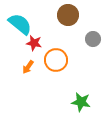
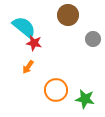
cyan semicircle: moved 4 px right, 3 px down
orange circle: moved 30 px down
green star: moved 4 px right, 3 px up
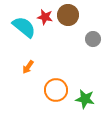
red star: moved 11 px right, 26 px up
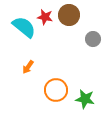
brown circle: moved 1 px right
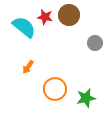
gray circle: moved 2 px right, 4 px down
orange circle: moved 1 px left, 1 px up
green star: moved 1 px right, 1 px up; rotated 24 degrees counterclockwise
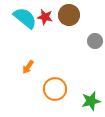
cyan semicircle: moved 1 px right, 9 px up
gray circle: moved 2 px up
green star: moved 5 px right, 3 px down
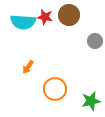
cyan semicircle: moved 2 px left, 4 px down; rotated 145 degrees clockwise
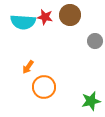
brown circle: moved 1 px right
orange circle: moved 11 px left, 2 px up
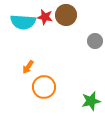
brown circle: moved 4 px left
